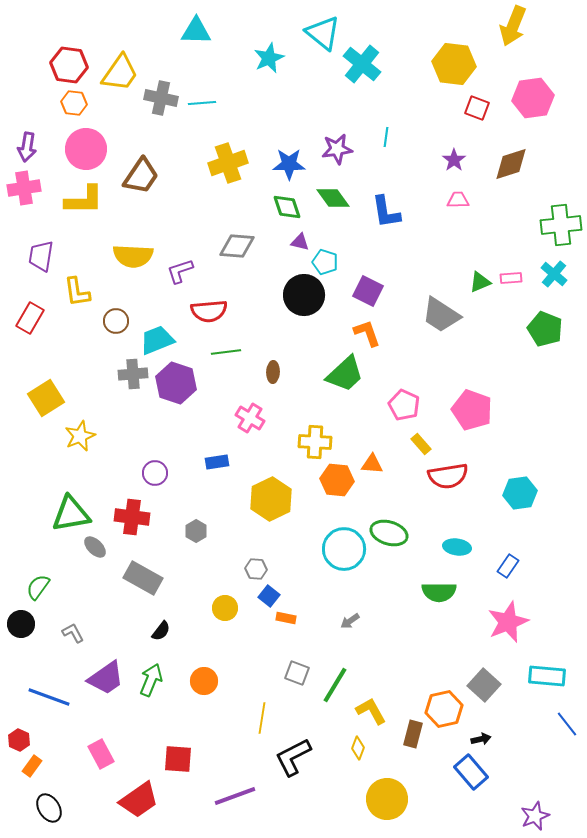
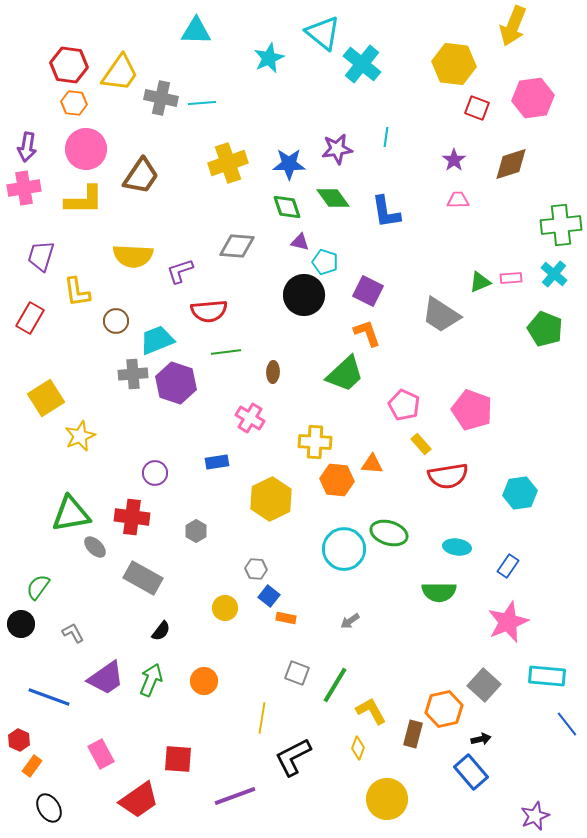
purple trapezoid at (41, 256): rotated 8 degrees clockwise
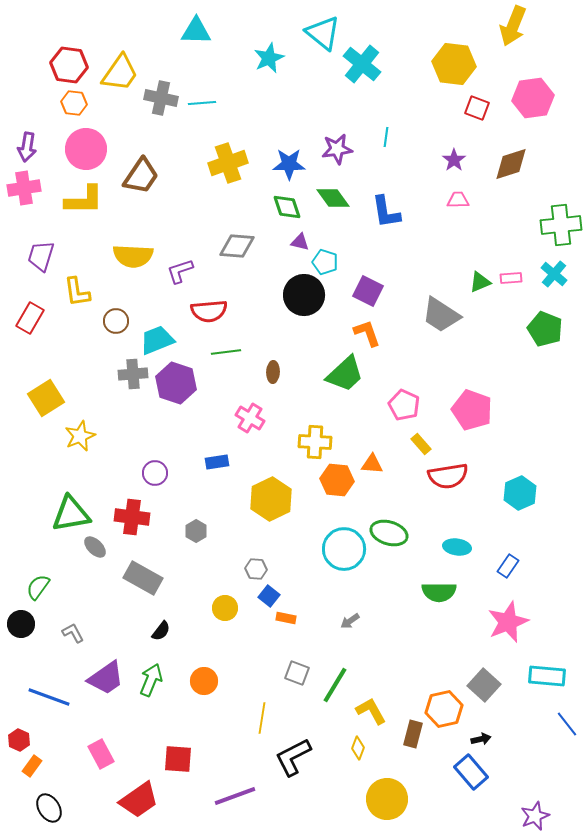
cyan hexagon at (520, 493): rotated 16 degrees counterclockwise
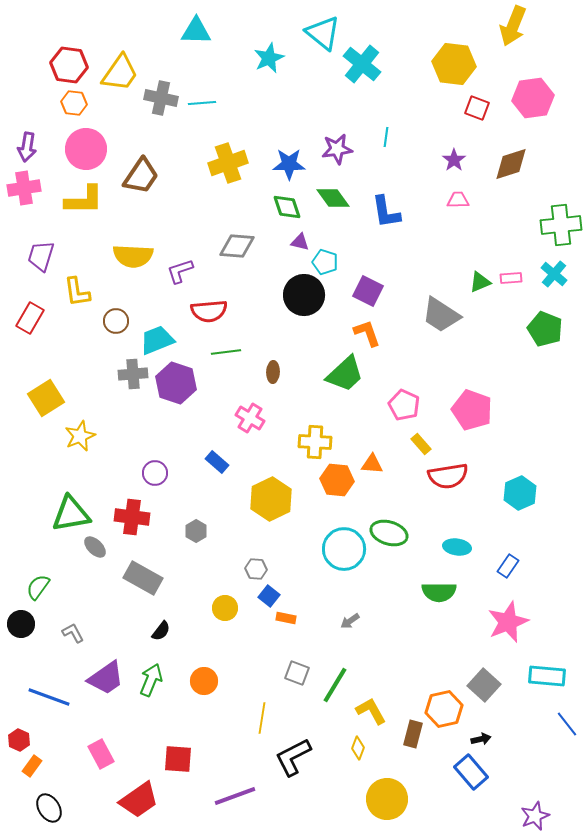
blue rectangle at (217, 462): rotated 50 degrees clockwise
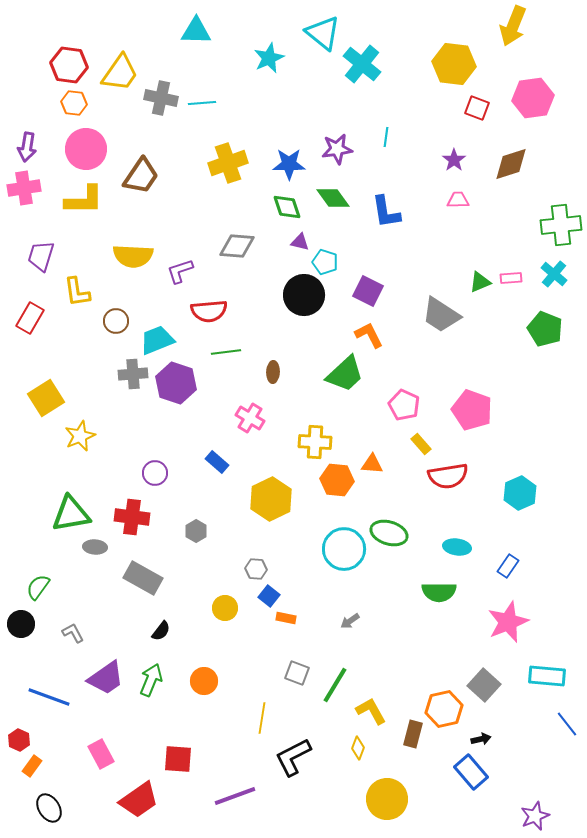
orange L-shape at (367, 333): moved 2 px right, 2 px down; rotated 8 degrees counterclockwise
gray ellipse at (95, 547): rotated 40 degrees counterclockwise
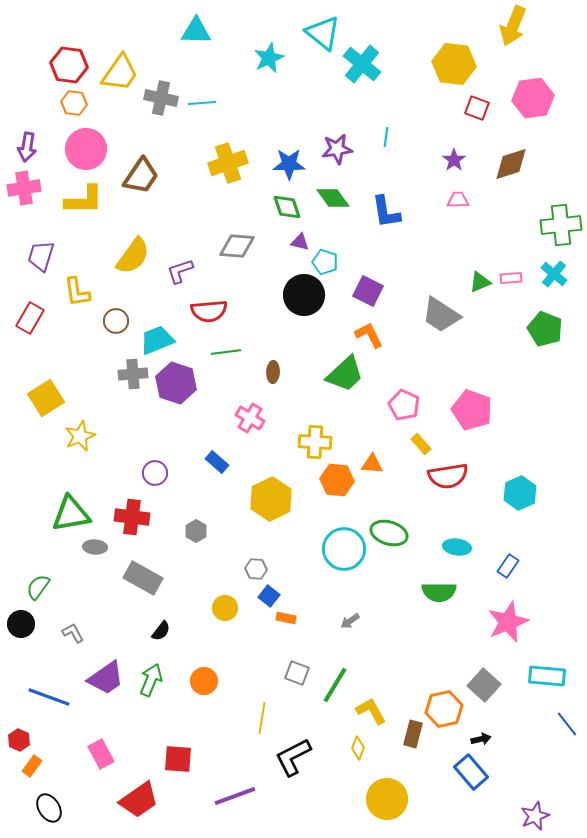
yellow semicircle at (133, 256): rotated 57 degrees counterclockwise
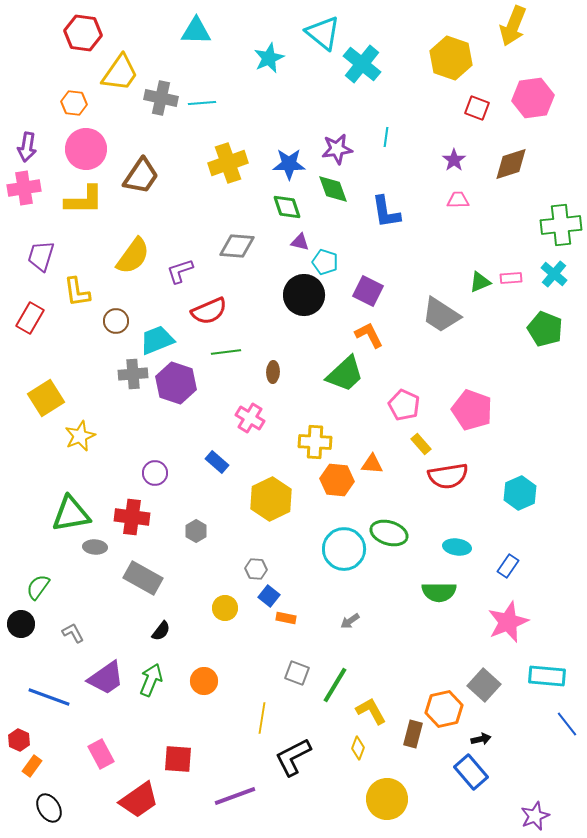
yellow hexagon at (454, 64): moved 3 px left, 6 px up; rotated 12 degrees clockwise
red hexagon at (69, 65): moved 14 px right, 32 px up
green diamond at (333, 198): moved 9 px up; rotated 16 degrees clockwise
red semicircle at (209, 311): rotated 18 degrees counterclockwise
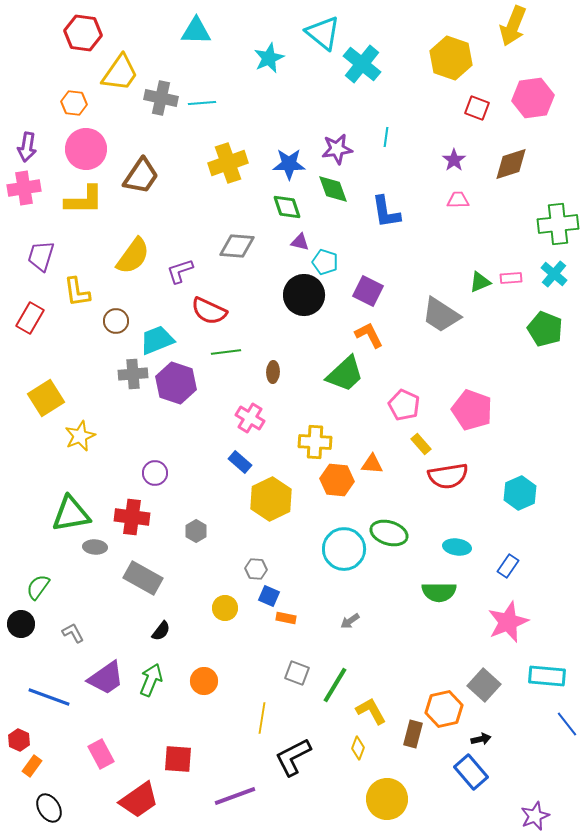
green cross at (561, 225): moved 3 px left, 1 px up
red semicircle at (209, 311): rotated 48 degrees clockwise
blue rectangle at (217, 462): moved 23 px right
blue square at (269, 596): rotated 15 degrees counterclockwise
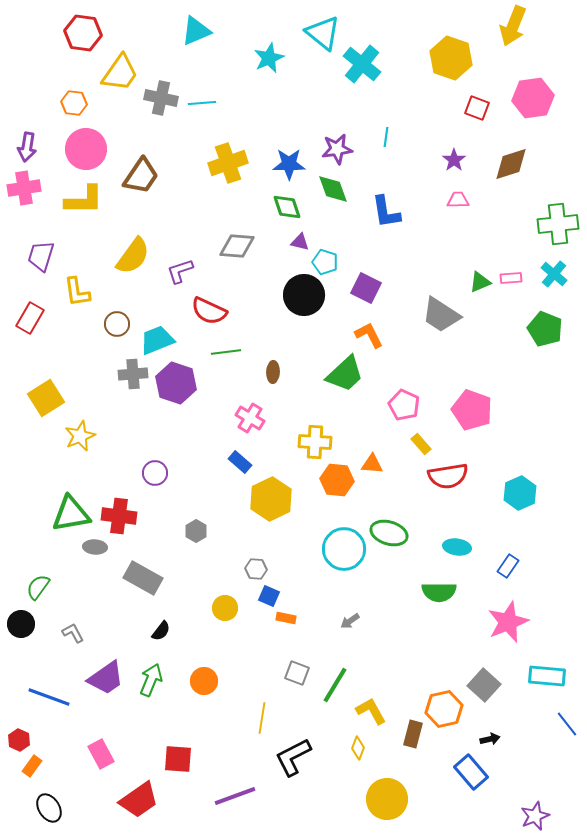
cyan triangle at (196, 31): rotated 24 degrees counterclockwise
purple square at (368, 291): moved 2 px left, 3 px up
brown circle at (116, 321): moved 1 px right, 3 px down
red cross at (132, 517): moved 13 px left, 1 px up
black arrow at (481, 739): moved 9 px right
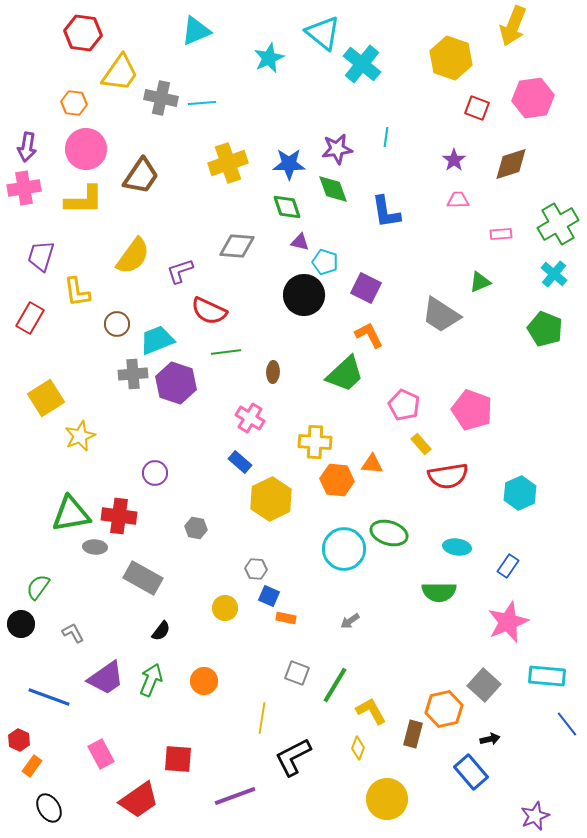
green cross at (558, 224): rotated 24 degrees counterclockwise
pink rectangle at (511, 278): moved 10 px left, 44 px up
gray hexagon at (196, 531): moved 3 px up; rotated 20 degrees counterclockwise
